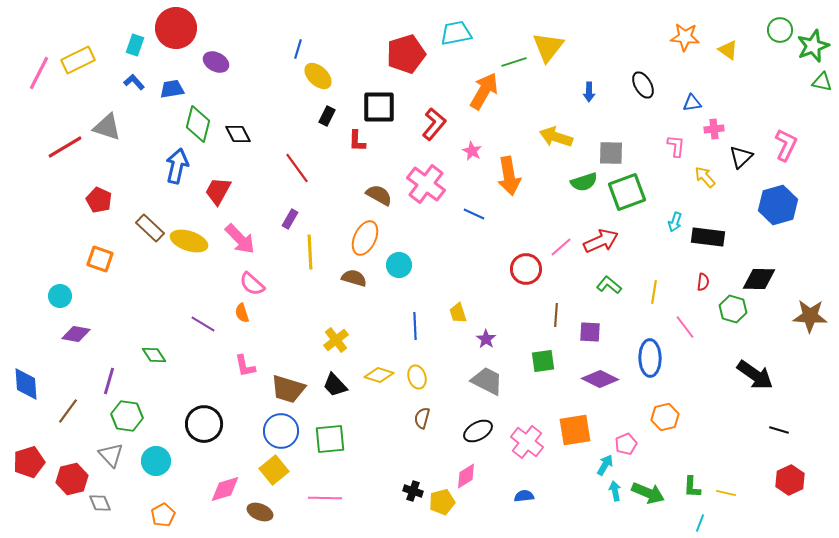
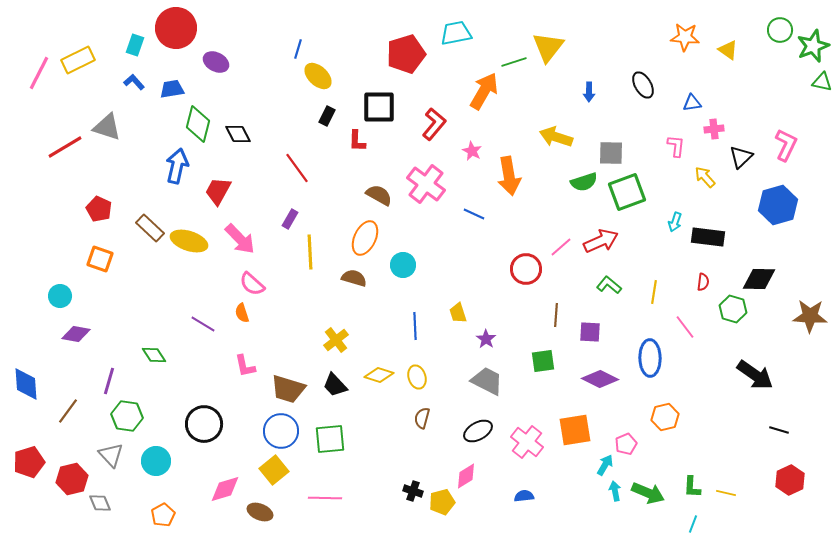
red pentagon at (99, 200): moved 9 px down
cyan circle at (399, 265): moved 4 px right
cyan line at (700, 523): moved 7 px left, 1 px down
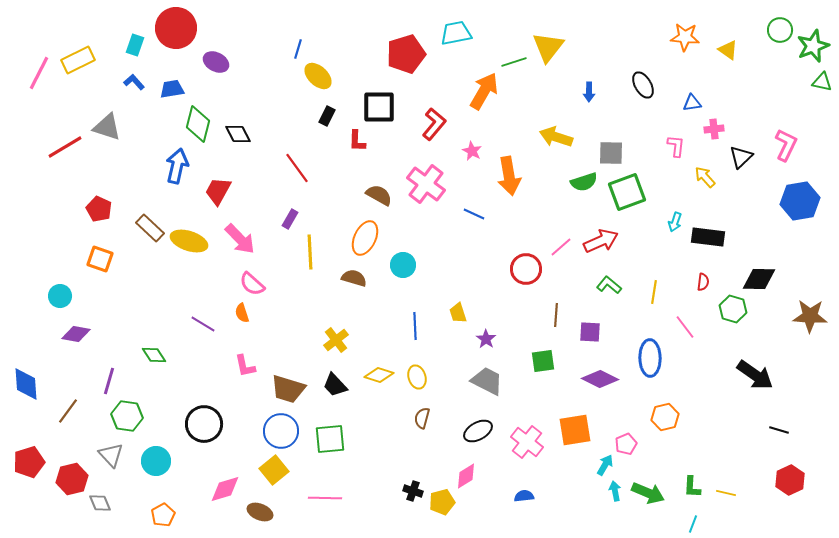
blue hexagon at (778, 205): moved 22 px right, 4 px up; rotated 6 degrees clockwise
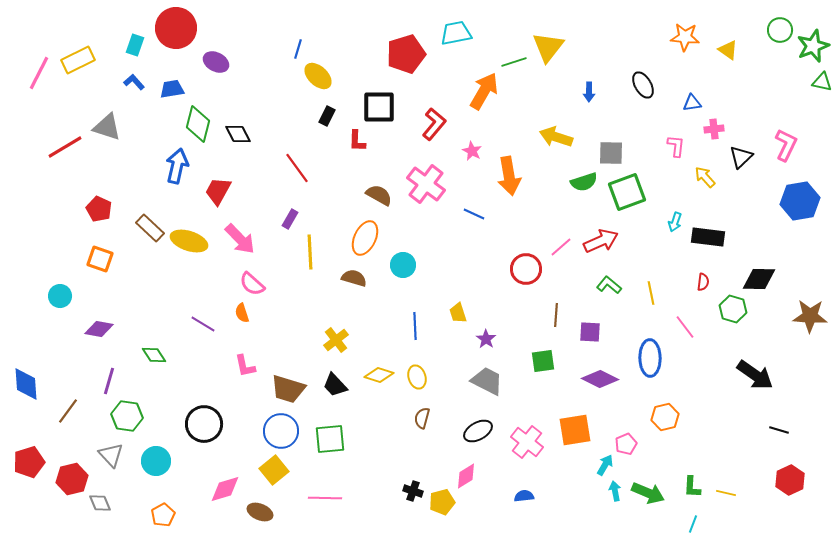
yellow line at (654, 292): moved 3 px left, 1 px down; rotated 20 degrees counterclockwise
purple diamond at (76, 334): moved 23 px right, 5 px up
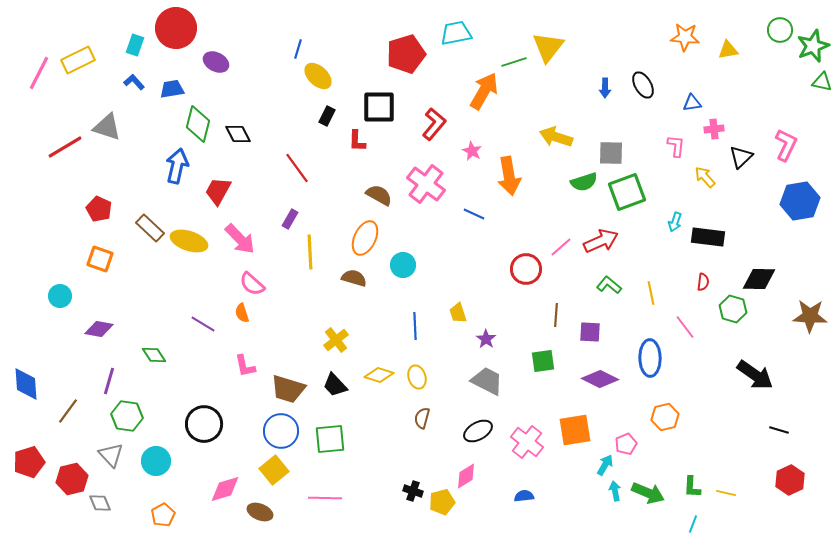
yellow triangle at (728, 50): rotated 45 degrees counterclockwise
blue arrow at (589, 92): moved 16 px right, 4 px up
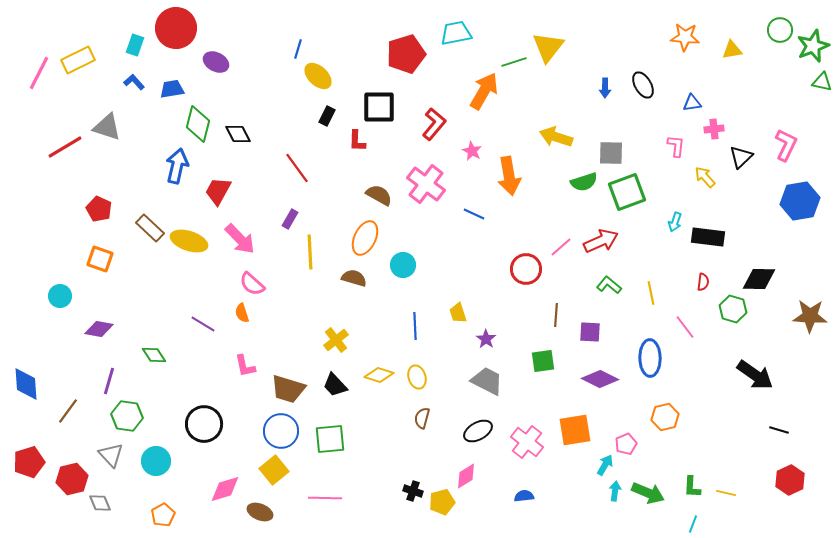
yellow triangle at (728, 50): moved 4 px right
cyan arrow at (615, 491): rotated 18 degrees clockwise
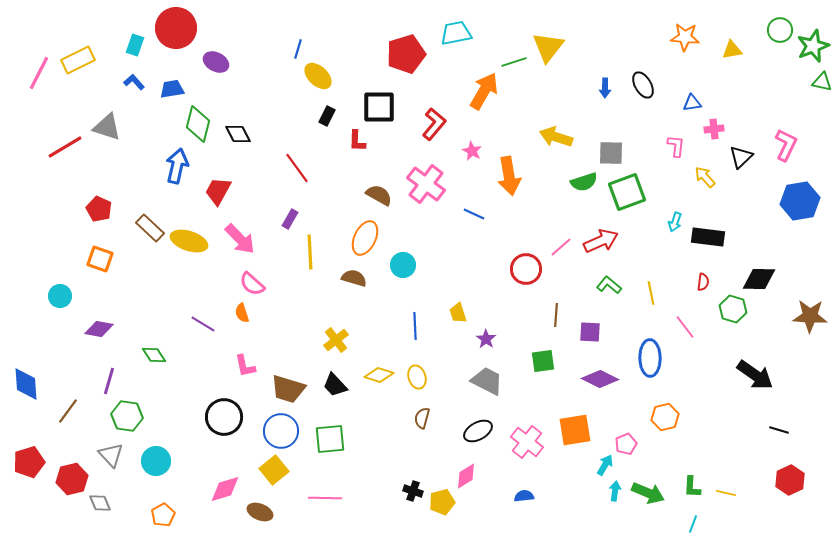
black circle at (204, 424): moved 20 px right, 7 px up
